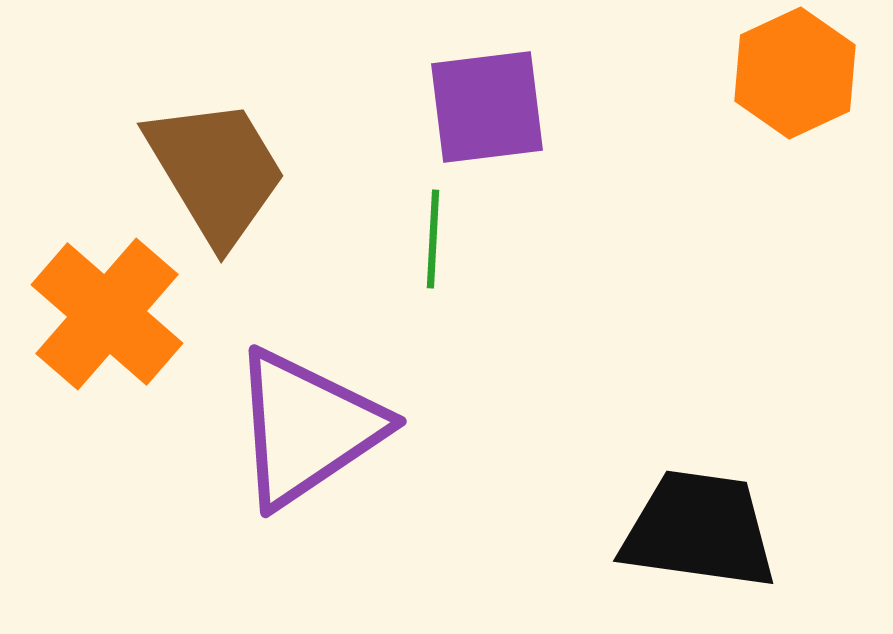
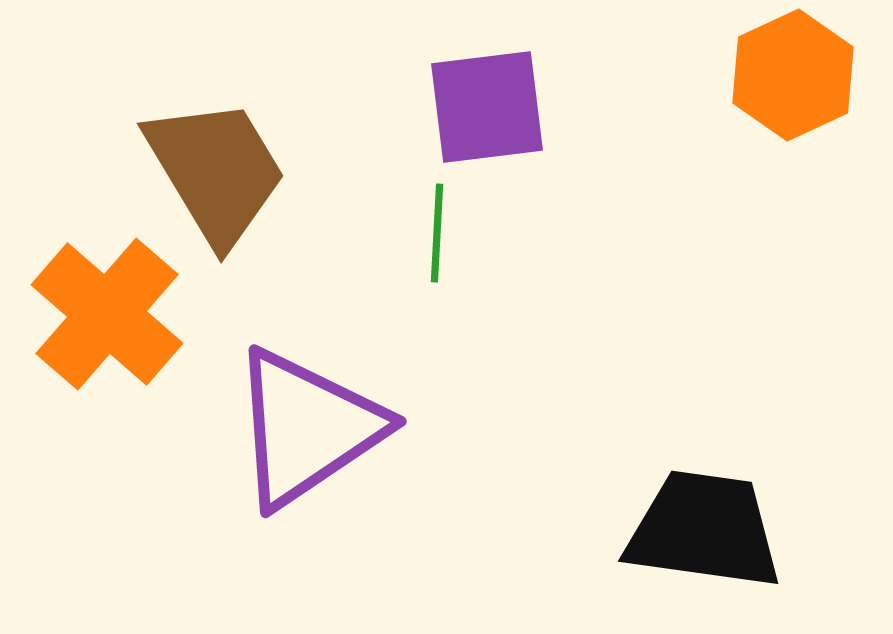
orange hexagon: moved 2 px left, 2 px down
green line: moved 4 px right, 6 px up
black trapezoid: moved 5 px right
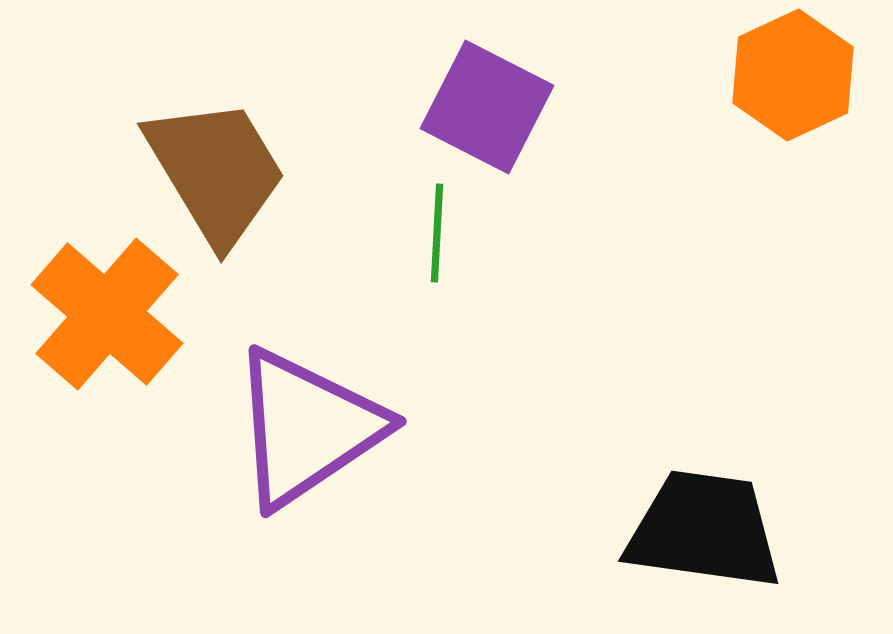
purple square: rotated 34 degrees clockwise
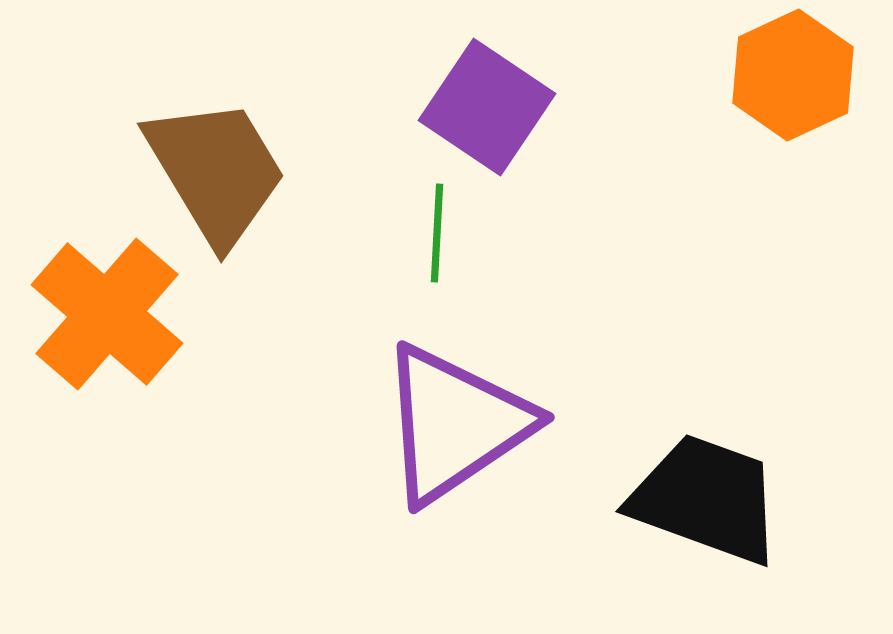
purple square: rotated 7 degrees clockwise
purple triangle: moved 148 px right, 4 px up
black trapezoid: moved 2 px right, 31 px up; rotated 12 degrees clockwise
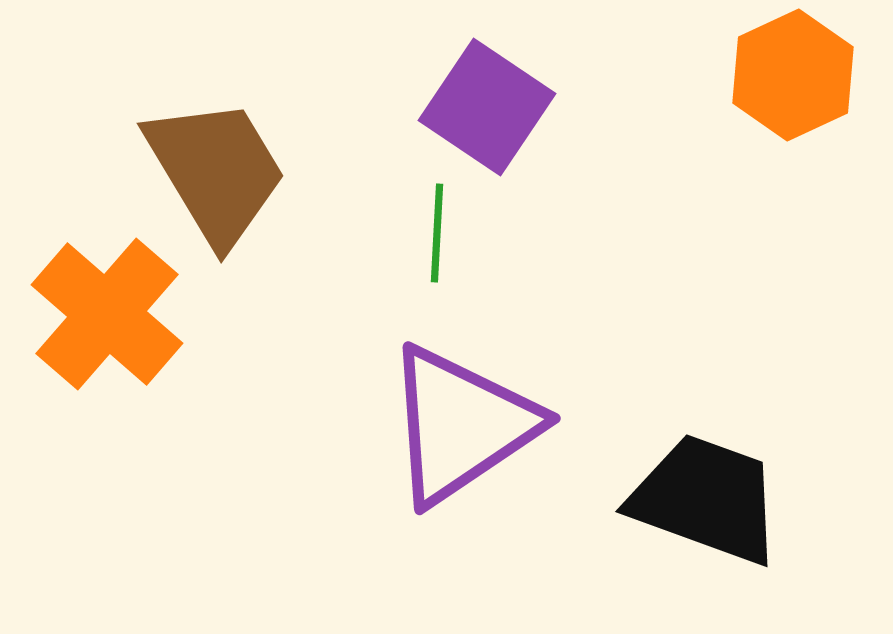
purple triangle: moved 6 px right, 1 px down
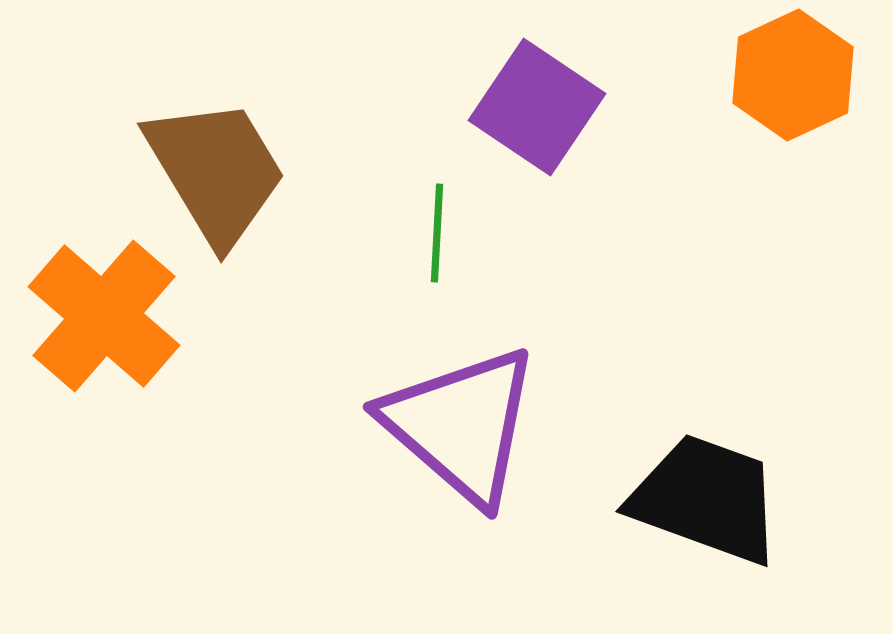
purple square: moved 50 px right
orange cross: moved 3 px left, 2 px down
purple triangle: rotated 45 degrees counterclockwise
